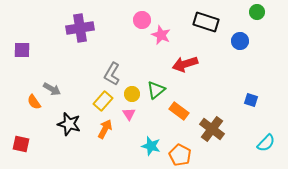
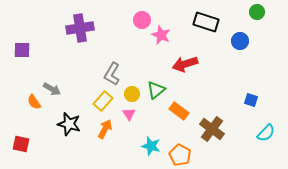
cyan semicircle: moved 10 px up
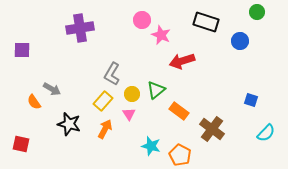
red arrow: moved 3 px left, 3 px up
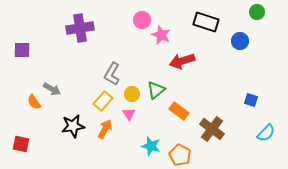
black star: moved 4 px right, 2 px down; rotated 25 degrees counterclockwise
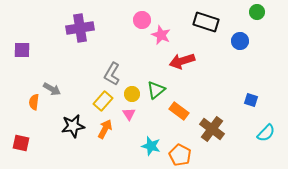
orange semicircle: rotated 42 degrees clockwise
red square: moved 1 px up
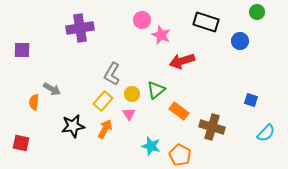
brown cross: moved 2 px up; rotated 20 degrees counterclockwise
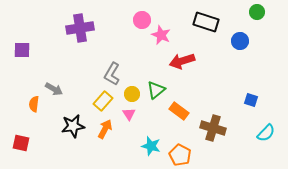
gray arrow: moved 2 px right
orange semicircle: moved 2 px down
brown cross: moved 1 px right, 1 px down
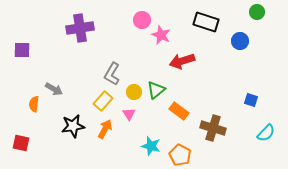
yellow circle: moved 2 px right, 2 px up
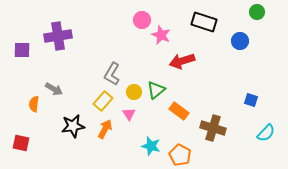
black rectangle: moved 2 px left
purple cross: moved 22 px left, 8 px down
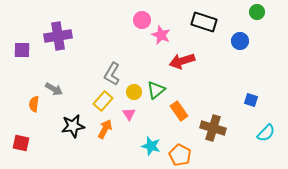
orange rectangle: rotated 18 degrees clockwise
